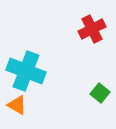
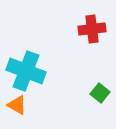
red cross: rotated 20 degrees clockwise
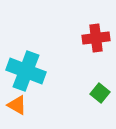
red cross: moved 4 px right, 9 px down
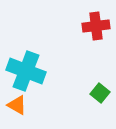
red cross: moved 12 px up
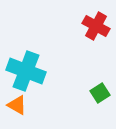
red cross: rotated 36 degrees clockwise
green square: rotated 18 degrees clockwise
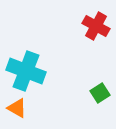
orange triangle: moved 3 px down
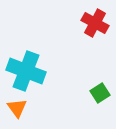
red cross: moved 1 px left, 3 px up
orange triangle: rotated 25 degrees clockwise
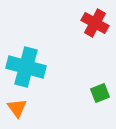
cyan cross: moved 4 px up; rotated 6 degrees counterclockwise
green square: rotated 12 degrees clockwise
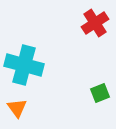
red cross: rotated 28 degrees clockwise
cyan cross: moved 2 px left, 2 px up
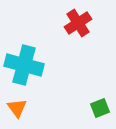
red cross: moved 17 px left
green square: moved 15 px down
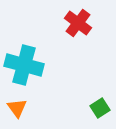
red cross: rotated 20 degrees counterclockwise
green square: rotated 12 degrees counterclockwise
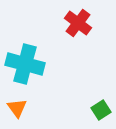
cyan cross: moved 1 px right, 1 px up
green square: moved 1 px right, 2 px down
